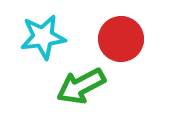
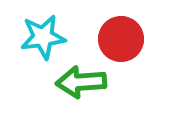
green arrow: moved 4 px up; rotated 24 degrees clockwise
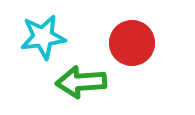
red circle: moved 11 px right, 4 px down
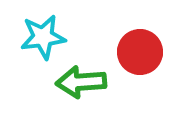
red circle: moved 8 px right, 9 px down
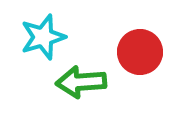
cyan star: rotated 9 degrees counterclockwise
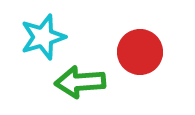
green arrow: moved 1 px left
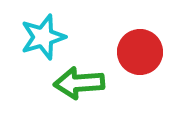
green arrow: moved 1 px left, 1 px down
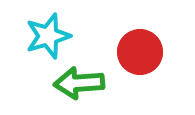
cyan star: moved 5 px right, 1 px up
